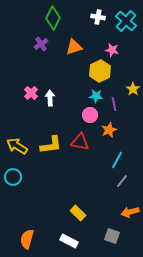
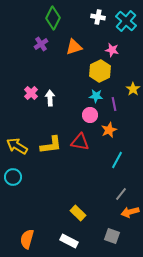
gray line: moved 1 px left, 13 px down
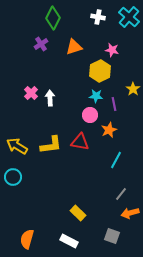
cyan cross: moved 3 px right, 4 px up
cyan line: moved 1 px left
orange arrow: moved 1 px down
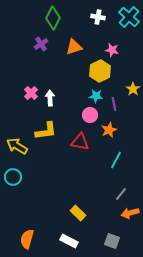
yellow L-shape: moved 5 px left, 14 px up
gray square: moved 5 px down
